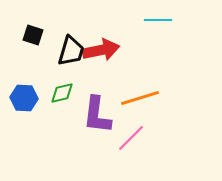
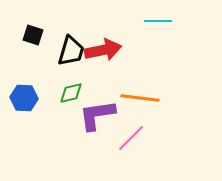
cyan line: moved 1 px down
red arrow: moved 2 px right
green diamond: moved 9 px right
orange line: rotated 24 degrees clockwise
purple L-shape: rotated 75 degrees clockwise
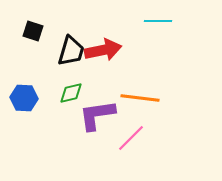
black square: moved 4 px up
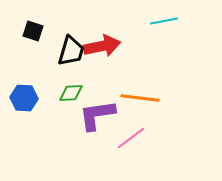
cyan line: moved 6 px right; rotated 12 degrees counterclockwise
red arrow: moved 1 px left, 4 px up
green diamond: rotated 10 degrees clockwise
pink line: rotated 8 degrees clockwise
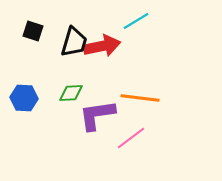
cyan line: moved 28 px left; rotated 20 degrees counterclockwise
black trapezoid: moved 3 px right, 9 px up
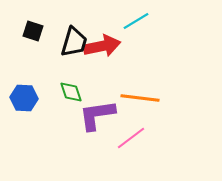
green diamond: moved 1 px up; rotated 75 degrees clockwise
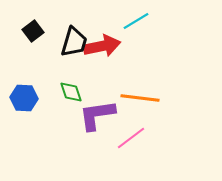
black square: rotated 35 degrees clockwise
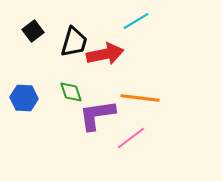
red arrow: moved 3 px right, 8 px down
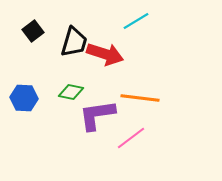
red arrow: rotated 30 degrees clockwise
green diamond: rotated 60 degrees counterclockwise
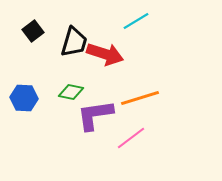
orange line: rotated 24 degrees counterclockwise
purple L-shape: moved 2 px left
